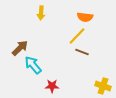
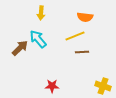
yellow line: moved 2 px left; rotated 24 degrees clockwise
brown line: rotated 24 degrees counterclockwise
cyan arrow: moved 5 px right, 26 px up
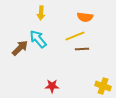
brown line: moved 3 px up
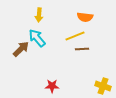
yellow arrow: moved 2 px left, 2 px down
cyan arrow: moved 1 px left, 1 px up
brown arrow: moved 1 px right, 1 px down
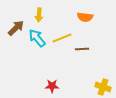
yellow line: moved 13 px left, 2 px down
brown arrow: moved 5 px left, 21 px up
yellow cross: moved 1 px down
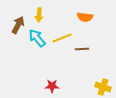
brown arrow: moved 2 px right, 3 px up; rotated 18 degrees counterclockwise
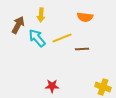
yellow arrow: moved 2 px right
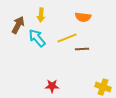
orange semicircle: moved 2 px left
yellow line: moved 5 px right
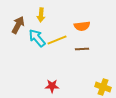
orange semicircle: moved 1 px left, 9 px down; rotated 14 degrees counterclockwise
yellow line: moved 10 px left, 2 px down
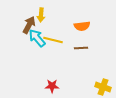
brown arrow: moved 11 px right
yellow line: moved 4 px left; rotated 36 degrees clockwise
brown line: moved 1 px left, 1 px up
